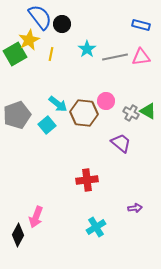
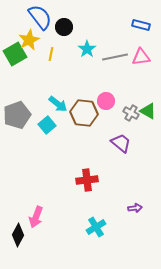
black circle: moved 2 px right, 3 px down
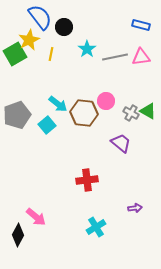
pink arrow: rotated 70 degrees counterclockwise
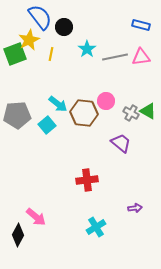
green square: rotated 10 degrees clockwise
gray pentagon: rotated 16 degrees clockwise
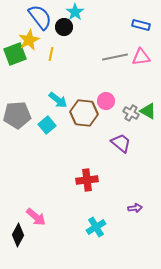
cyan star: moved 12 px left, 37 px up
cyan arrow: moved 4 px up
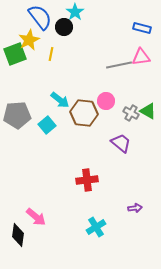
blue rectangle: moved 1 px right, 3 px down
gray line: moved 4 px right, 8 px down
cyan arrow: moved 2 px right
black diamond: rotated 20 degrees counterclockwise
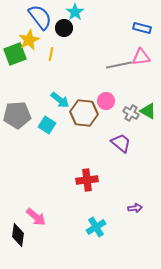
black circle: moved 1 px down
cyan square: rotated 18 degrees counterclockwise
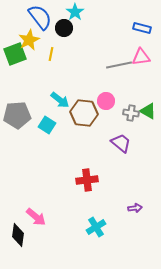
gray cross: rotated 21 degrees counterclockwise
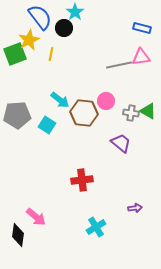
red cross: moved 5 px left
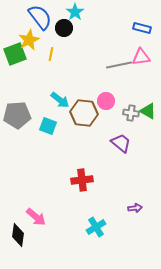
cyan square: moved 1 px right, 1 px down; rotated 12 degrees counterclockwise
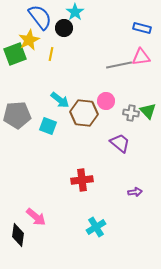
green triangle: rotated 18 degrees clockwise
purple trapezoid: moved 1 px left
purple arrow: moved 16 px up
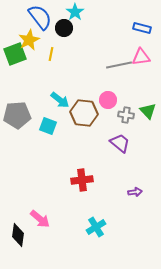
pink circle: moved 2 px right, 1 px up
gray cross: moved 5 px left, 2 px down
pink arrow: moved 4 px right, 2 px down
